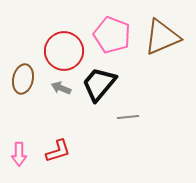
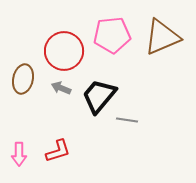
pink pentagon: rotated 27 degrees counterclockwise
black trapezoid: moved 12 px down
gray line: moved 1 px left, 3 px down; rotated 15 degrees clockwise
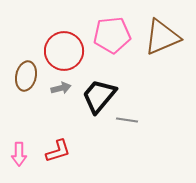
brown ellipse: moved 3 px right, 3 px up
gray arrow: rotated 144 degrees clockwise
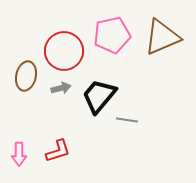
pink pentagon: rotated 6 degrees counterclockwise
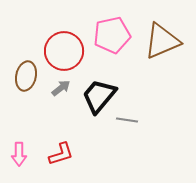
brown triangle: moved 4 px down
gray arrow: rotated 24 degrees counterclockwise
red L-shape: moved 3 px right, 3 px down
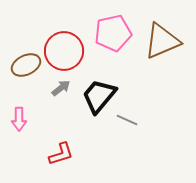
pink pentagon: moved 1 px right, 2 px up
brown ellipse: moved 11 px up; rotated 52 degrees clockwise
gray line: rotated 15 degrees clockwise
pink arrow: moved 35 px up
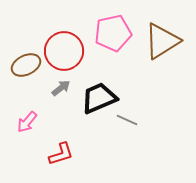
brown triangle: rotated 9 degrees counterclockwise
black trapezoid: moved 2 px down; rotated 27 degrees clockwise
pink arrow: moved 8 px right, 3 px down; rotated 40 degrees clockwise
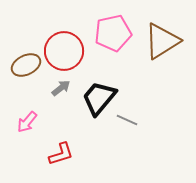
black trapezoid: rotated 27 degrees counterclockwise
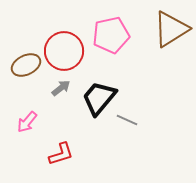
pink pentagon: moved 2 px left, 2 px down
brown triangle: moved 9 px right, 12 px up
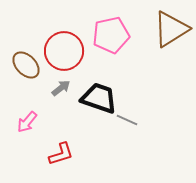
brown ellipse: rotated 72 degrees clockwise
black trapezoid: rotated 69 degrees clockwise
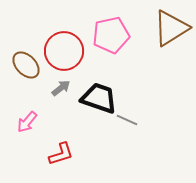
brown triangle: moved 1 px up
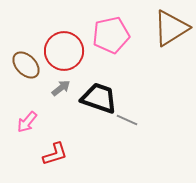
red L-shape: moved 6 px left
